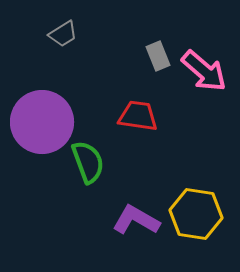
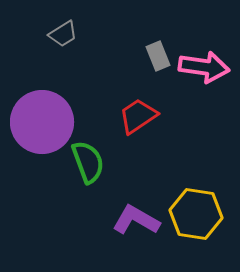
pink arrow: moved 4 px up; rotated 33 degrees counterclockwise
red trapezoid: rotated 42 degrees counterclockwise
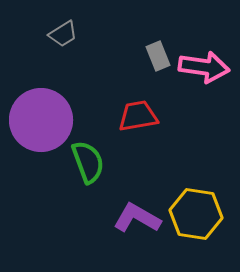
red trapezoid: rotated 24 degrees clockwise
purple circle: moved 1 px left, 2 px up
purple L-shape: moved 1 px right, 2 px up
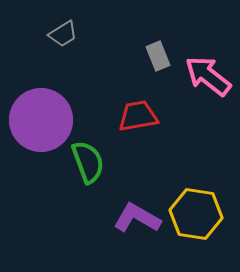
pink arrow: moved 4 px right, 9 px down; rotated 150 degrees counterclockwise
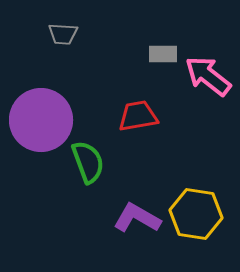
gray trapezoid: rotated 36 degrees clockwise
gray rectangle: moved 5 px right, 2 px up; rotated 68 degrees counterclockwise
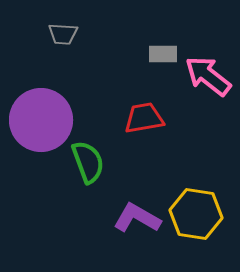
red trapezoid: moved 6 px right, 2 px down
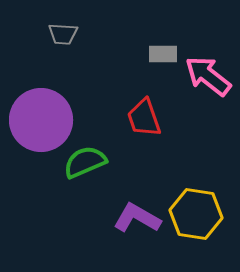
red trapezoid: rotated 99 degrees counterclockwise
green semicircle: moved 3 px left; rotated 93 degrees counterclockwise
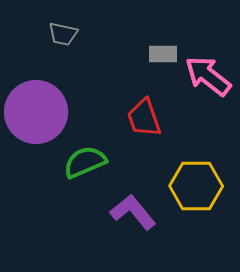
gray trapezoid: rotated 8 degrees clockwise
purple circle: moved 5 px left, 8 px up
yellow hexagon: moved 28 px up; rotated 9 degrees counterclockwise
purple L-shape: moved 4 px left, 6 px up; rotated 21 degrees clockwise
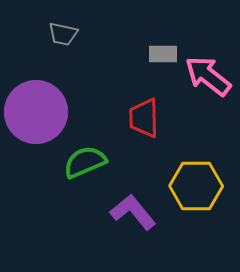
red trapezoid: rotated 18 degrees clockwise
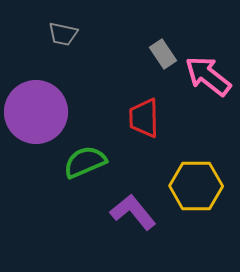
gray rectangle: rotated 56 degrees clockwise
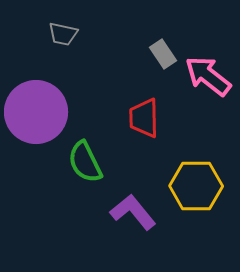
green semicircle: rotated 93 degrees counterclockwise
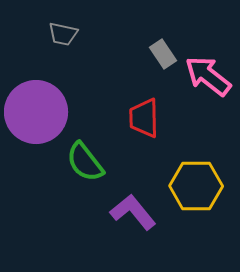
green semicircle: rotated 12 degrees counterclockwise
